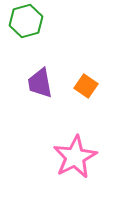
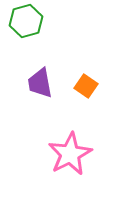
pink star: moved 5 px left, 3 px up
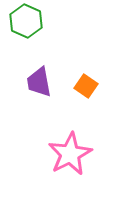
green hexagon: rotated 20 degrees counterclockwise
purple trapezoid: moved 1 px left, 1 px up
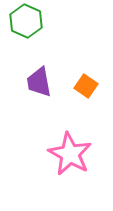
pink star: rotated 15 degrees counterclockwise
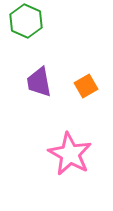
orange square: rotated 25 degrees clockwise
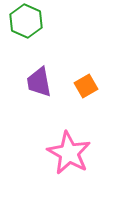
pink star: moved 1 px left, 1 px up
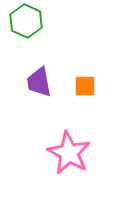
orange square: moved 1 px left; rotated 30 degrees clockwise
